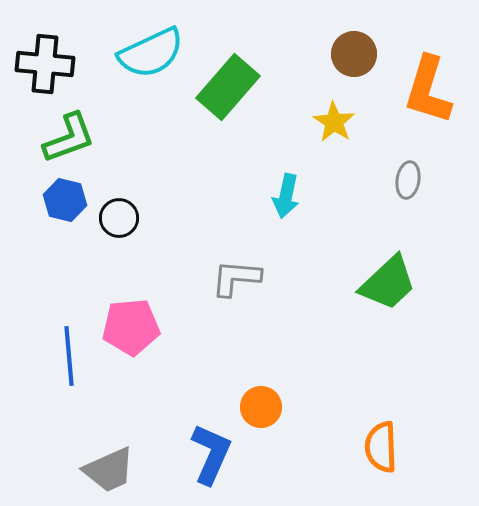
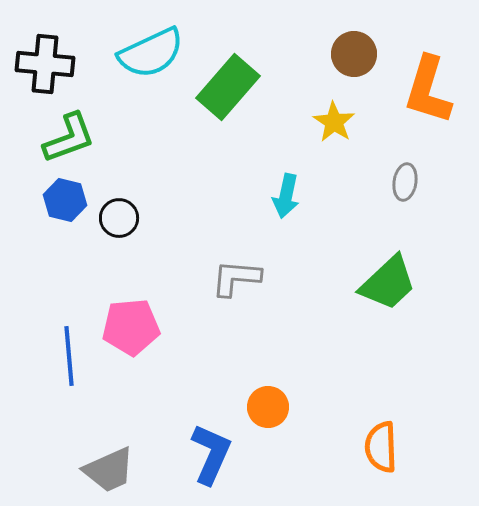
gray ellipse: moved 3 px left, 2 px down
orange circle: moved 7 px right
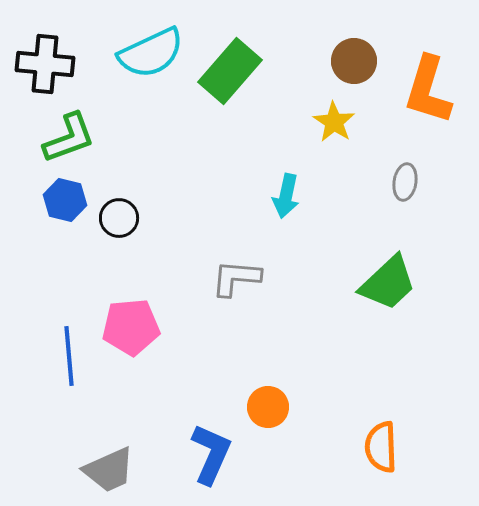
brown circle: moved 7 px down
green rectangle: moved 2 px right, 16 px up
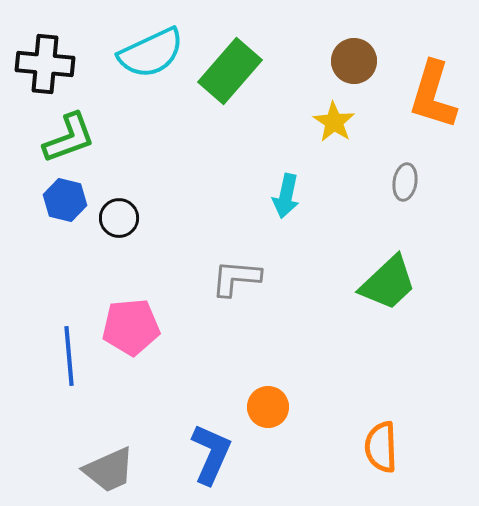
orange L-shape: moved 5 px right, 5 px down
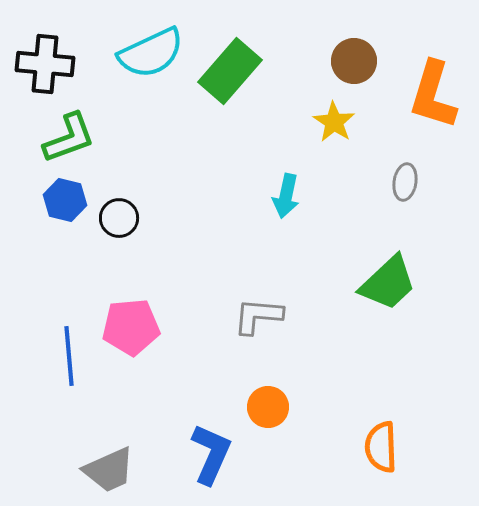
gray L-shape: moved 22 px right, 38 px down
